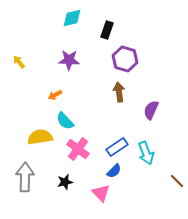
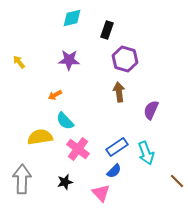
gray arrow: moved 3 px left, 2 px down
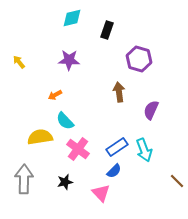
purple hexagon: moved 14 px right
cyan arrow: moved 2 px left, 3 px up
gray arrow: moved 2 px right
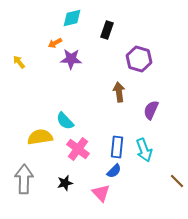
purple star: moved 2 px right, 1 px up
orange arrow: moved 52 px up
blue rectangle: rotated 50 degrees counterclockwise
black star: moved 1 px down
